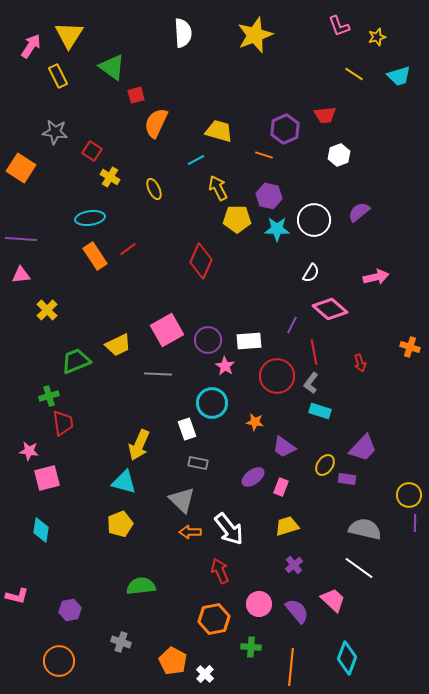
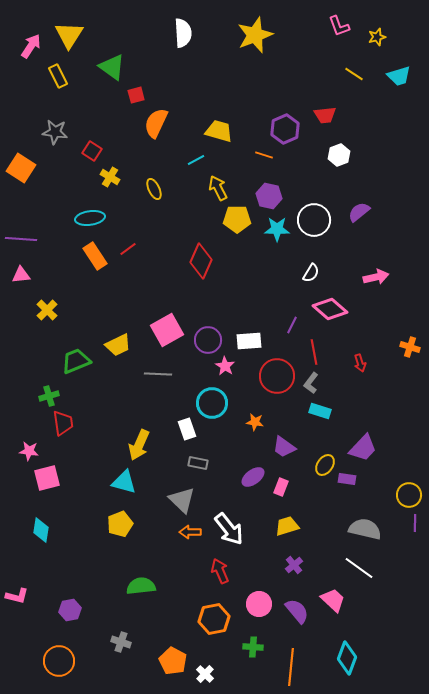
green cross at (251, 647): moved 2 px right
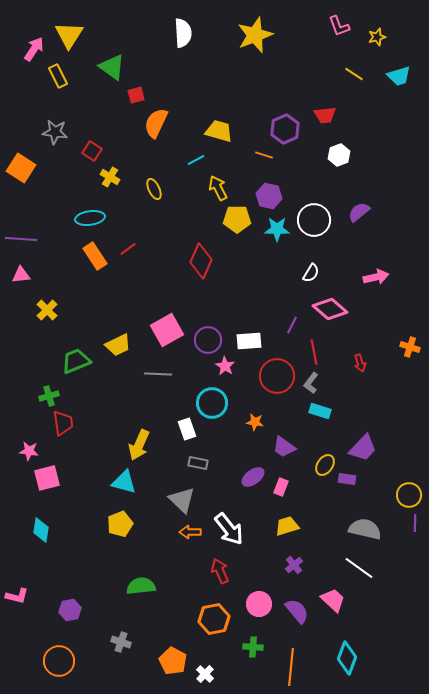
pink arrow at (31, 46): moved 3 px right, 3 px down
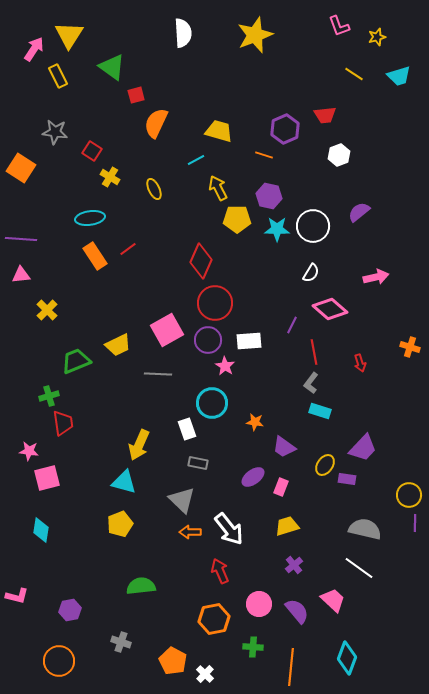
white circle at (314, 220): moved 1 px left, 6 px down
red circle at (277, 376): moved 62 px left, 73 px up
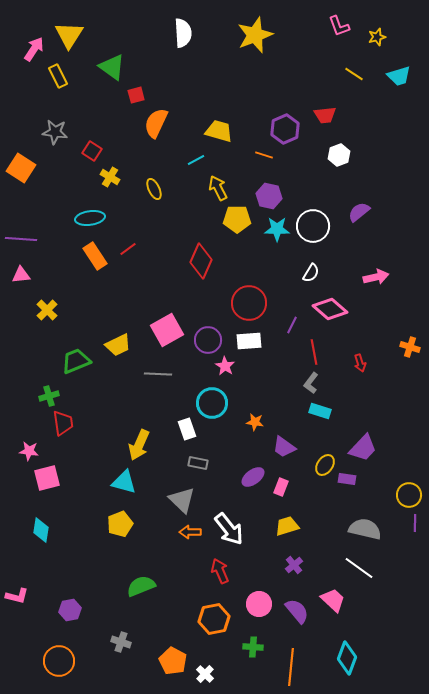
red circle at (215, 303): moved 34 px right
green semicircle at (141, 586): rotated 16 degrees counterclockwise
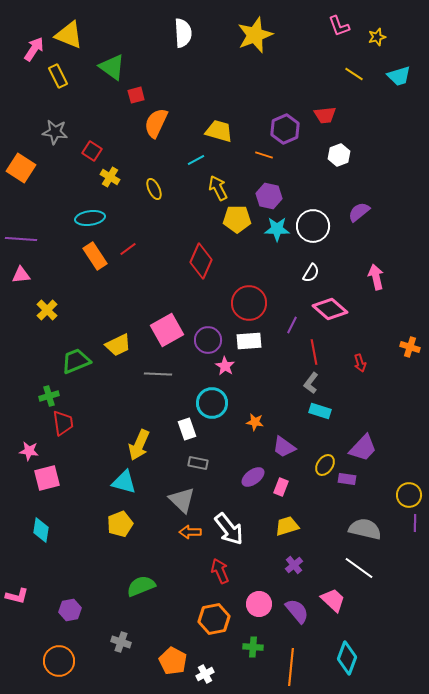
yellow triangle at (69, 35): rotated 40 degrees counterclockwise
pink arrow at (376, 277): rotated 90 degrees counterclockwise
white cross at (205, 674): rotated 18 degrees clockwise
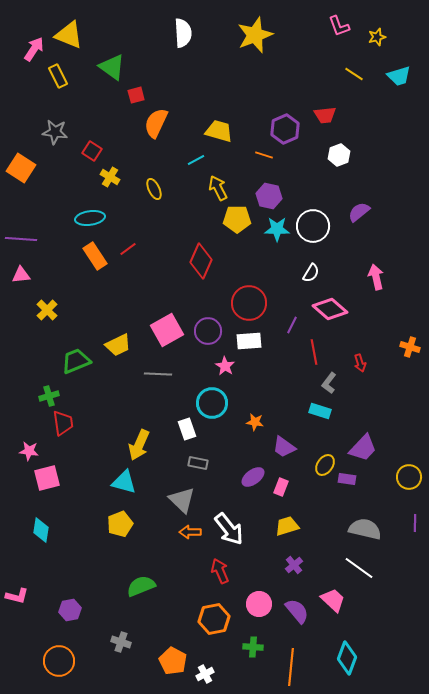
purple circle at (208, 340): moved 9 px up
gray L-shape at (311, 383): moved 18 px right
yellow circle at (409, 495): moved 18 px up
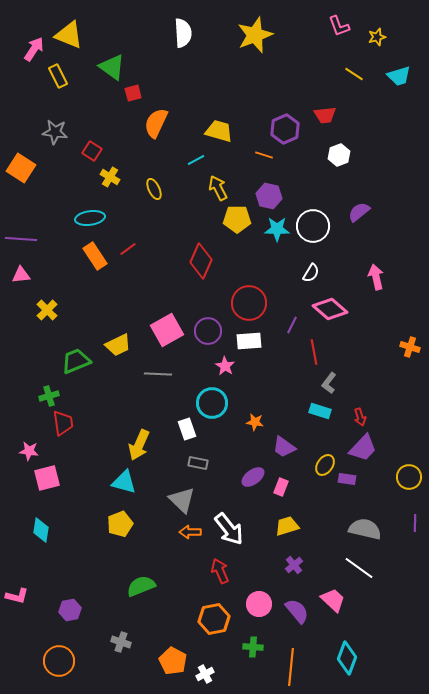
red square at (136, 95): moved 3 px left, 2 px up
red arrow at (360, 363): moved 54 px down
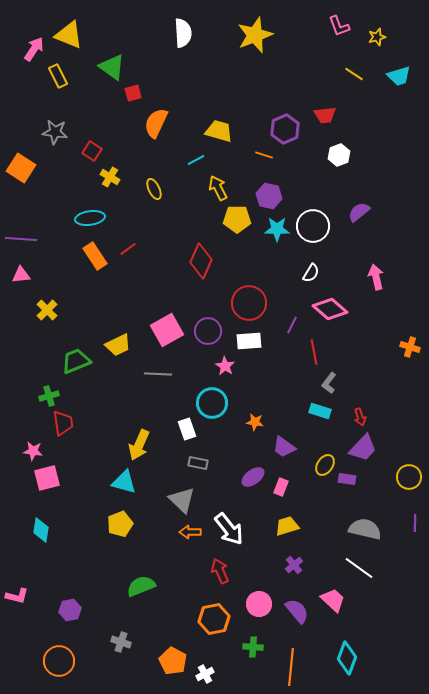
pink star at (29, 451): moved 4 px right
